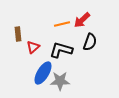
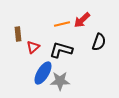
black semicircle: moved 9 px right
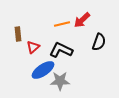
black L-shape: rotated 10 degrees clockwise
blue ellipse: moved 3 px up; rotated 25 degrees clockwise
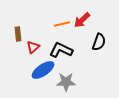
gray star: moved 6 px right, 1 px down
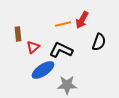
red arrow: rotated 18 degrees counterclockwise
orange line: moved 1 px right
gray star: moved 1 px right, 3 px down
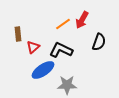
orange line: rotated 21 degrees counterclockwise
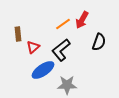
black L-shape: rotated 65 degrees counterclockwise
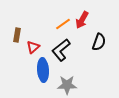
brown rectangle: moved 1 px left, 1 px down; rotated 16 degrees clockwise
blue ellipse: rotated 60 degrees counterclockwise
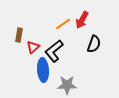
brown rectangle: moved 2 px right
black semicircle: moved 5 px left, 2 px down
black L-shape: moved 7 px left, 1 px down
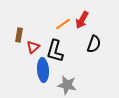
black L-shape: moved 1 px right; rotated 35 degrees counterclockwise
gray star: rotated 12 degrees clockwise
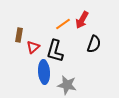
blue ellipse: moved 1 px right, 2 px down
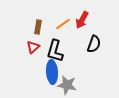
brown rectangle: moved 19 px right, 8 px up
blue ellipse: moved 8 px right
